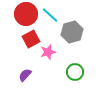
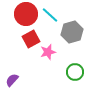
purple semicircle: moved 13 px left, 5 px down
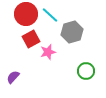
green circle: moved 11 px right, 1 px up
purple semicircle: moved 1 px right, 3 px up
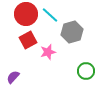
red square: moved 3 px left, 1 px down
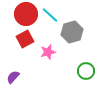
red square: moved 3 px left, 1 px up
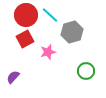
red circle: moved 1 px down
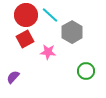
gray hexagon: rotated 15 degrees counterclockwise
pink star: rotated 21 degrees clockwise
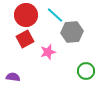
cyan line: moved 5 px right
gray hexagon: rotated 25 degrees clockwise
pink star: rotated 21 degrees counterclockwise
purple semicircle: rotated 56 degrees clockwise
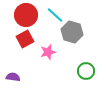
gray hexagon: rotated 20 degrees clockwise
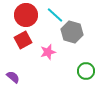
red square: moved 2 px left, 1 px down
purple semicircle: rotated 32 degrees clockwise
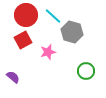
cyan line: moved 2 px left, 1 px down
